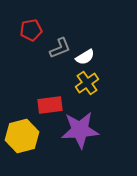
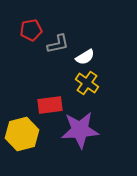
gray L-shape: moved 2 px left, 4 px up; rotated 10 degrees clockwise
yellow cross: rotated 20 degrees counterclockwise
yellow hexagon: moved 2 px up
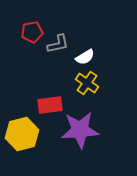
red pentagon: moved 1 px right, 2 px down
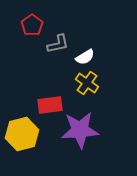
red pentagon: moved 7 px up; rotated 25 degrees counterclockwise
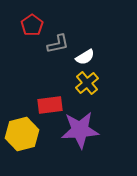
yellow cross: rotated 15 degrees clockwise
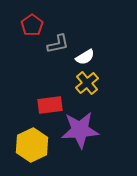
yellow hexagon: moved 10 px right, 11 px down; rotated 12 degrees counterclockwise
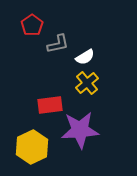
yellow hexagon: moved 2 px down
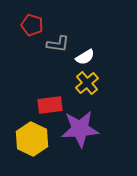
red pentagon: rotated 20 degrees counterclockwise
gray L-shape: rotated 20 degrees clockwise
purple star: moved 1 px up
yellow hexagon: moved 8 px up; rotated 8 degrees counterclockwise
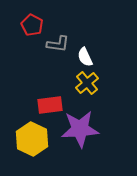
red pentagon: rotated 10 degrees clockwise
white semicircle: rotated 96 degrees clockwise
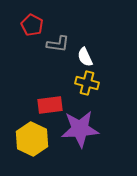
yellow cross: rotated 35 degrees counterclockwise
